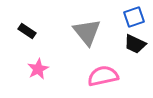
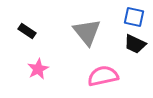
blue square: rotated 30 degrees clockwise
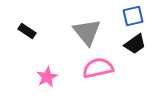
blue square: moved 1 px left, 1 px up; rotated 25 degrees counterclockwise
black trapezoid: rotated 60 degrees counterclockwise
pink star: moved 9 px right, 8 px down
pink semicircle: moved 5 px left, 8 px up
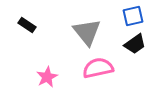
black rectangle: moved 6 px up
